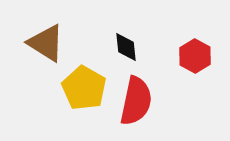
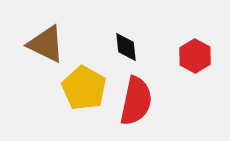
brown triangle: moved 1 px down; rotated 6 degrees counterclockwise
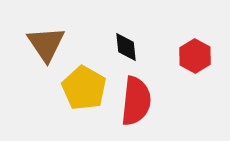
brown triangle: rotated 30 degrees clockwise
red semicircle: rotated 6 degrees counterclockwise
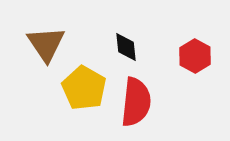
red semicircle: moved 1 px down
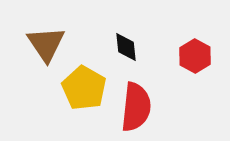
red semicircle: moved 5 px down
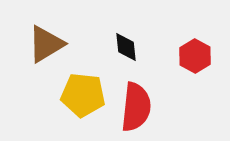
brown triangle: rotated 33 degrees clockwise
yellow pentagon: moved 1 px left, 7 px down; rotated 24 degrees counterclockwise
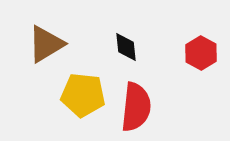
red hexagon: moved 6 px right, 3 px up
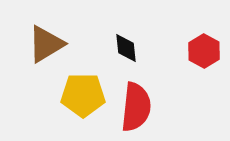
black diamond: moved 1 px down
red hexagon: moved 3 px right, 2 px up
yellow pentagon: rotated 6 degrees counterclockwise
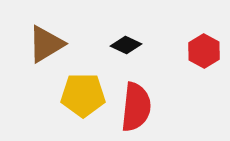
black diamond: moved 3 px up; rotated 60 degrees counterclockwise
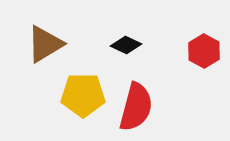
brown triangle: moved 1 px left
red semicircle: rotated 9 degrees clockwise
